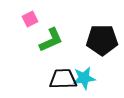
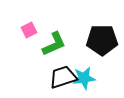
pink square: moved 1 px left, 11 px down
green L-shape: moved 3 px right, 4 px down
black trapezoid: moved 2 px up; rotated 16 degrees counterclockwise
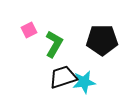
green L-shape: rotated 36 degrees counterclockwise
cyan star: moved 4 px down
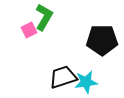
green L-shape: moved 10 px left, 27 px up
cyan star: moved 2 px right
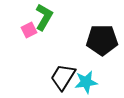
black trapezoid: rotated 40 degrees counterclockwise
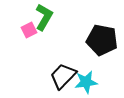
black pentagon: rotated 12 degrees clockwise
black trapezoid: moved 1 px up; rotated 12 degrees clockwise
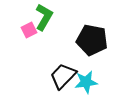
black pentagon: moved 10 px left
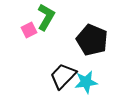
green L-shape: moved 2 px right
black pentagon: rotated 12 degrees clockwise
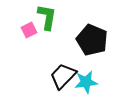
green L-shape: moved 1 px right; rotated 20 degrees counterclockwise
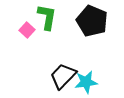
pink square: moved 2 px left; rotated 21 degrees counterclockwise
black pentagon: moved 19 px up
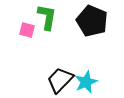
pink square: rotated 28 degrees counterclockwise
black trapezoid: moved 3 px left, 4 px down
cyan star: rotated 15 degrees counterclockwise
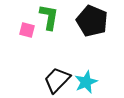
green L-shape: moved 2 px right
black trapezoid: moved 3 px left
